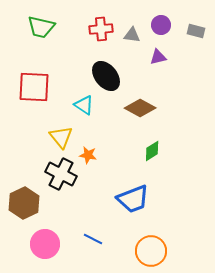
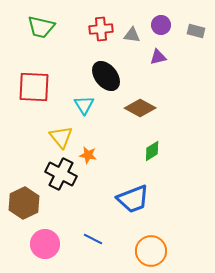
cyan triangle: rotated 25 degrees clockwise
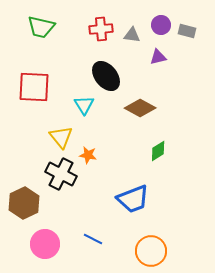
gray rectangle: moved 9 px left
green diamond: moved 6 px right
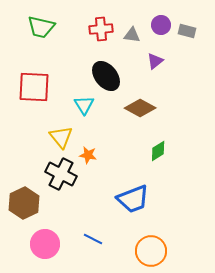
purple triangle: moved 3 px left, 4 px down; rotated 24 degrees counterclockwise
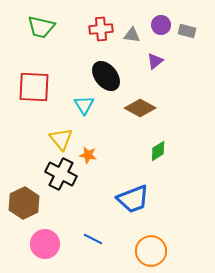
yellow triangle: moved 2 px down
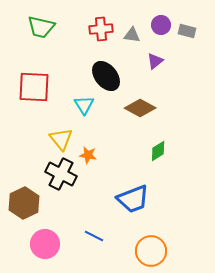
blue line: moved 1 px right, 3 px up
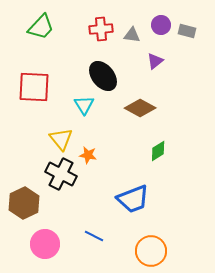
green trapezoid: rotated 60 degrees counterclockwise
black ellipse: moved 3 px left
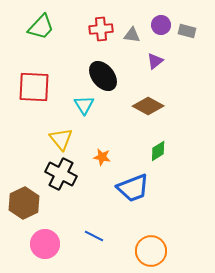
brown diamond: moved 8 px right, 2 px up
orange star: moved 14 px right, 2 px down
blue trapezoid: moved 11 px up
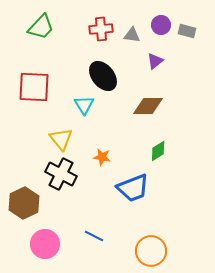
brown diamond: rotated 28 degrees counterclockwise
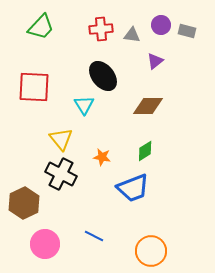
green diamond: moved 13 px left
